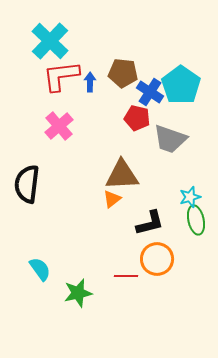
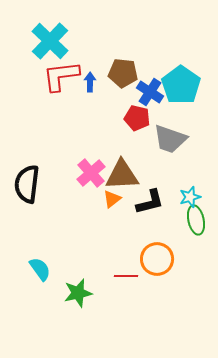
pink cross: moved 32 px right, 47 px down
black L-shape: moved 21 px up
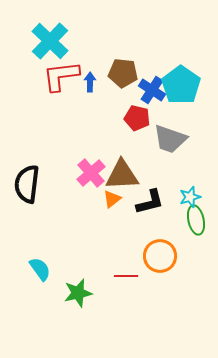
blue cross: moved 2 px right, 2 px up
orange circle: moved 3 px right, 3 px up
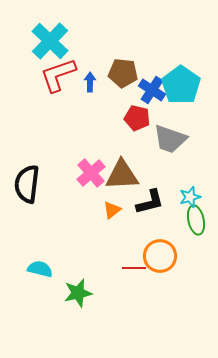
red L-shape: moved 3 px left, 1 px up; rotated 12 degrees counterclockwise
orange triangle: moved 11 px down
cyan semicircle: rotated 40 degrees counterclockwise
red line: moved 8 px right, 8 px up
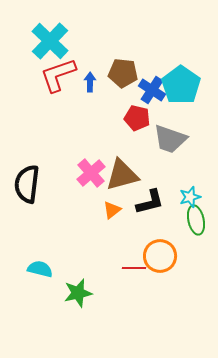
brown triangle: rotated 12 degrees counterclockwise
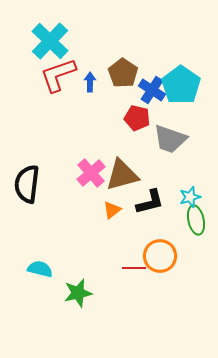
brown pentagon: rotated 28 degrees clockwise
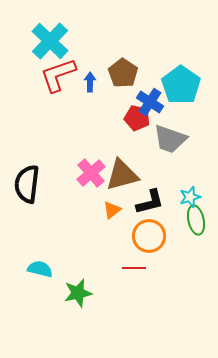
blue cross: moved 2 px left, 12 px down
orange circle: moved 11 px left, 20 px up
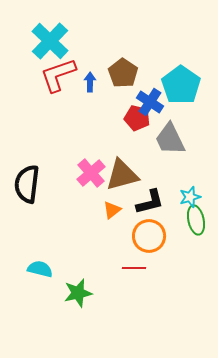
gray trapezoid: rotated 45 degrees clockwise
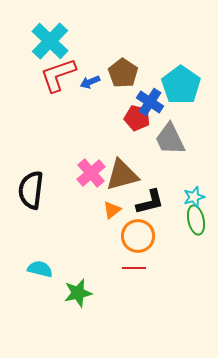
blue arrow: rotated 114 degrees counterclockwise
black semicircle: moved 4 px right, 6 px down
cyan star: moved 4 px right
orange circle: moved 11 px left
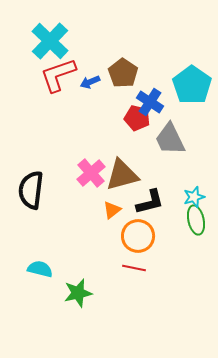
cyan pentagon: moved 11 px right
red line: rotated 10 degrees clockwise
